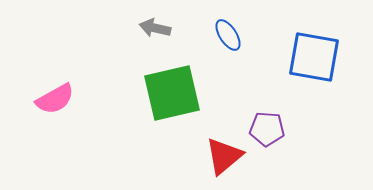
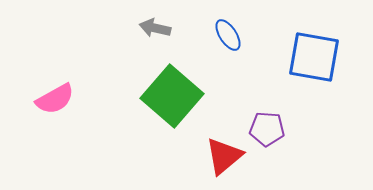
green square: moved 3 px down; rotated 36 degrees counterclockwise
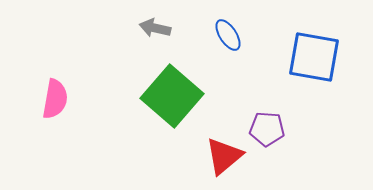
pink semicircle: rotated 51 degrees counterclockwise
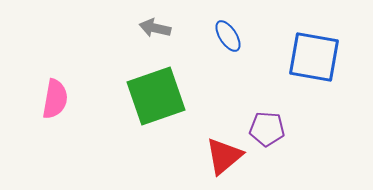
blue ellipse: moved 1 px down
green square: moved 16 px left; rotated 30 degrees clockwise
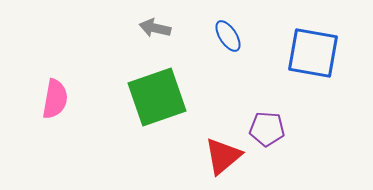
blue square: moved 1 px left, 4 px up
green square: moved 1 px right, 1 px down
red triangle: moved 1 px left
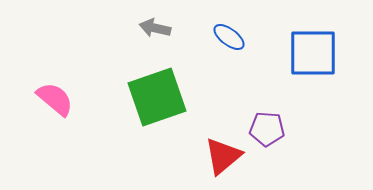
blue ellipse: moved 1 px right, 1 px down; rotated 20 degrees counterclockwise
blue square: rotated 10 degrees counterclockwise
pink semicircle: rotated 60 degrees counterclockwise
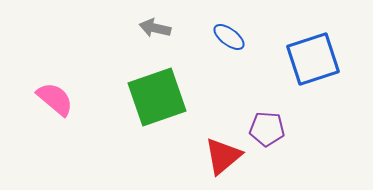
blue square: moved 6 px down; rotated 18 degrees counterclockwise
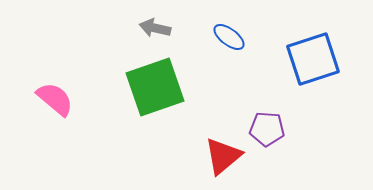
green square: moved 2 px left, 10 px up
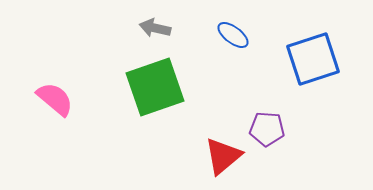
blue ellipse: moved 4 px right, 2 px up
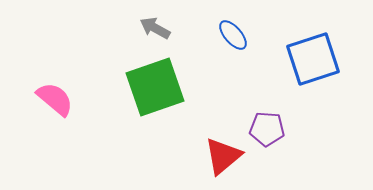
gray arrow: rotated 16 degrees clockwise
blue ellipse: rotated 12 degrees clockwise
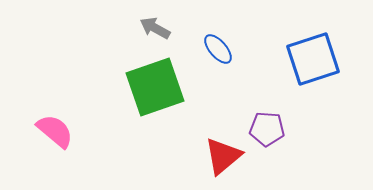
blue ellipse: moved 15 px left, 14 px down
pink semicircle: moved 32 px down
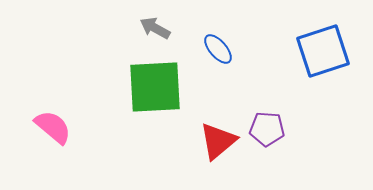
blue square: moved 10 px right, 8 px up
green square: rotated 16 degrees clockwise
pink semicircle: moved 2 px left, 4 px up
red triangle: moved 5 px left, 15 px up
